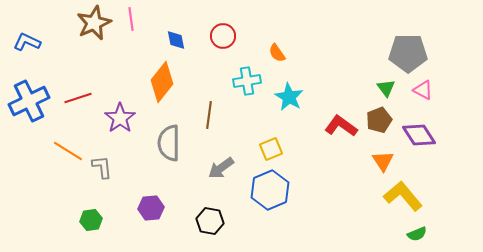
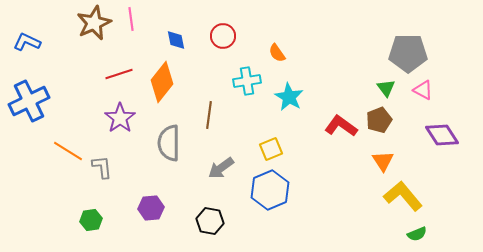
red line: moved 41 px right, 24 px up
purple diamond: moved 23 px right
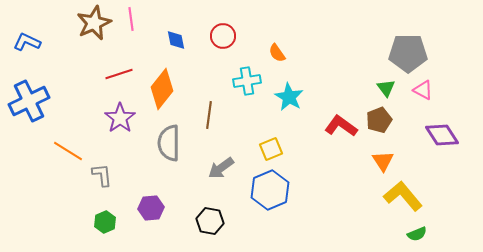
orange diamond: moved 7 px down
gray L-shape: moved 8 px down
green hexagon: moved 14 px right, 2 px down; rotated 15 degrees counterclockwise
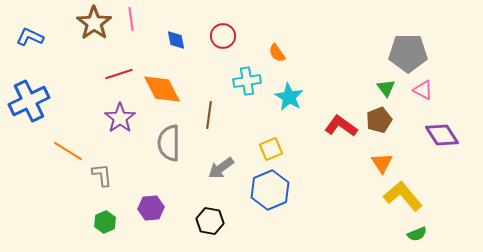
brown star: rotated 12 degrees counterclockwise
blue L-shape: moved 3 px right, 5 px up
orange diamond: rotated 66 degrees counterclockwise
orange triangle: moved 1 px left, 2 px down
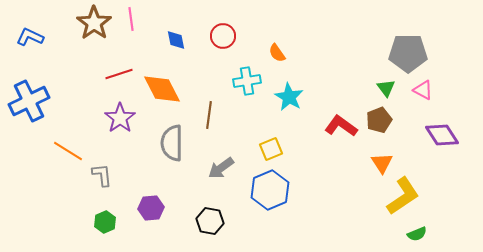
gray semicircle: moved 3 px right
yellow L-shape: rotated 96 degrees clockwise
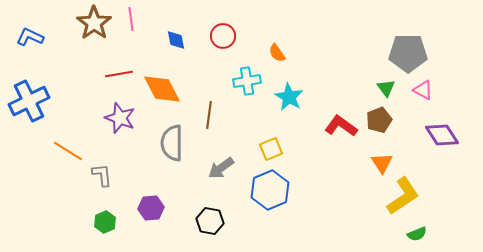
red line: rotated 8 degrees clockwise
purple star: rotated 16 degrees counterclockwise
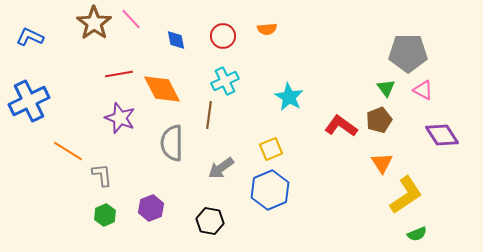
pink line: rotated 35 degrees counterclockwise
orange semicircle: moved 10 px left, 24 px up; rotated 60 degrees counterclockwise
cyan cross: moved 22 px left; rotated 16 degrees counterclockwise
yellow L-shape: moved 3 px right, 1 px up
purple hexagon: rotated 15 degrees counterclockwise
green hexagon: moved 7 px up
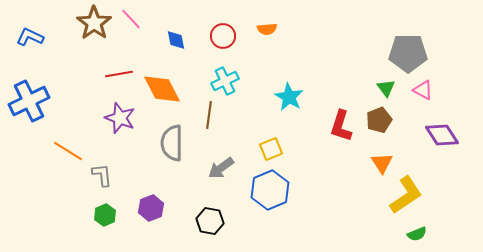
red L-shape: rotated 108 degrees counterclockwise
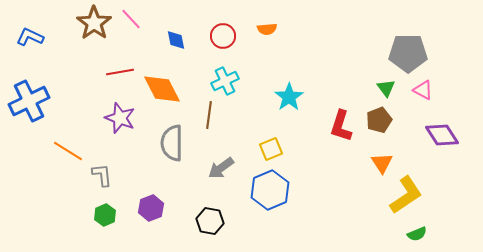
red line: moved 1 px right, 2 px up
cyan star: rotated 8 degrees clockwise
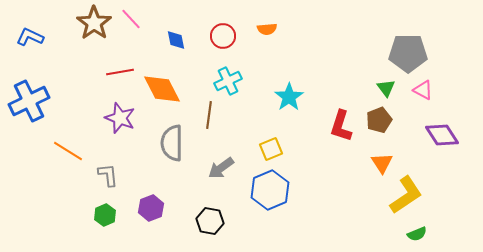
cyan cross: moved 3 px right
gray L-shape: moved 6 px right
